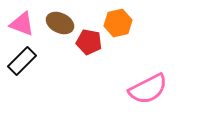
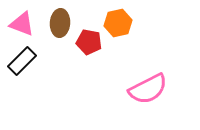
brown ellipse: rotated 68 degrees clockwise
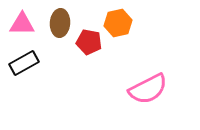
pink triangle: rotated 20 degrees counterclockwise
black rectangle: moved 2 px right, 2 px down; rotated 16 degrees clockwise
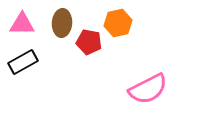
brown ellipse: moved 2 px right
black rectangle: moved 1 px left, 1 px up
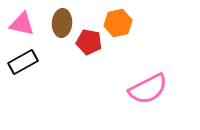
pink triangle: rotated 12 degrees clockwise
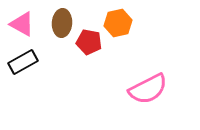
pink triangle: rotated 16 degrees clockwise
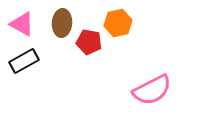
black rectangle: moved 1 px right, 1 px up
pink semicircle: moved 4 px right, 1 px down
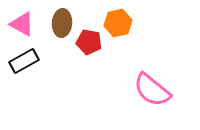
pink semicircle: rotated 66 degrees clockwise
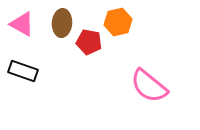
orange hexagon: moved 1 px up
black rectangle: moved 1 px left, 10 px down; rotated 48 degrees clockwise
pink semicircle: moved 3 px left, 4 px up
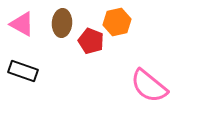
orange hexagon: moved 1 px left
red pentagon: moved 2 px right, 1 px up; rotated 10 degrees clockwise
